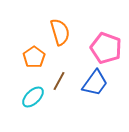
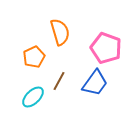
orange pentagon: rotated 10 degrees clockwise
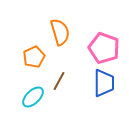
pink pentagon: moved 2 px left
blue trapezoid: moved 9 px right; rotated 36 degrees counterclockwise
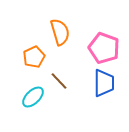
brown line: rotated 72 degrees counterclockwise
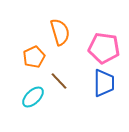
pink pentagon: rotated 12 degrees counterclockwise
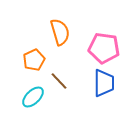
orange pentagon: moved 3 px down
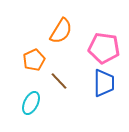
orange semicircle: moved 1 px right, 1 px up; rotated 48 degrees clockwise
cyan ellipse: moved 2 px left, 6 px down; rotated 20 degrees counterclockwise
